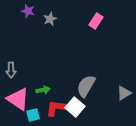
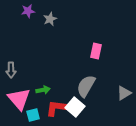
purple star: rotated 24 degrees counterclockwise
pink rectangle: moved 30 px down; rotated 21 degrees counterclockwise
pink triangle: moved 1 px right; rotated 15 degrees clockwise
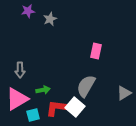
gray arrow: moved 9 px right
pink triangle: moved 2 px left; rotated 40 degrees clockwise
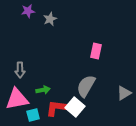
pink triangle: rotated 20 degrees clockwise
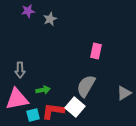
red L-shape: moved 4 px left, 3 px down
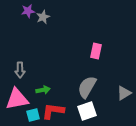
gray star: moved 7 px left, 2 px up
gray semicircle: moved 1 px right, 1 px down
white square: moved 12 px right, 4 px down; rotated 30 degrees clockwise
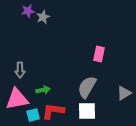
pink rectangle: moved 3 px right, 3 px down
white square: rotated 18 degrees clockwise
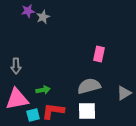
gray arrow: moved 4 px left, 4 px up
gray semicircle: moved 2 px right, 1 px up; rotated 45 degrees clockwise
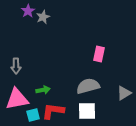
purple star: rotated 24 degrees counterclockwise
gray semicircle: moved 1 px left
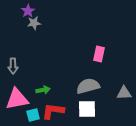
gray star: moved 9 px left, 6 px down; rotated 16 degrees clockwise
gray arrow: moved 3 px left
gray triangle: rotated 28 degrees clockwise
white square: moved 2 px up
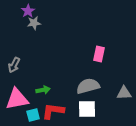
gray arrow: moved 1 px right, 1 px up; rotated 28 degrees clockwise
